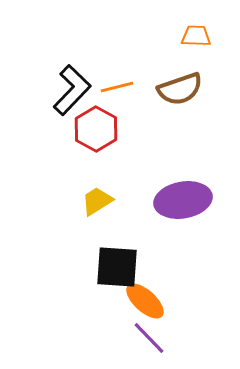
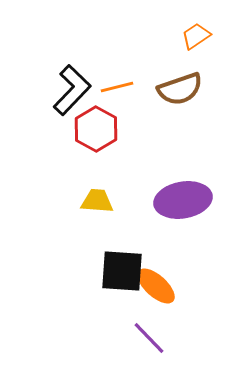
orange trapezoid: rotated 36 degrees counterclockwise
yellow trapezoid: rotated 36 degrees clockwise
black square: moved 5 px right, 4 px down
orange ellipse: moved 11 px right, 15 px up
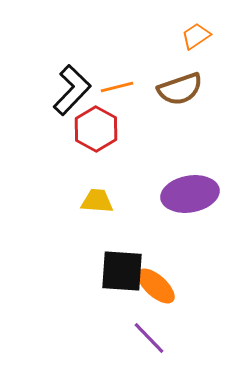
purple ellipse: moved 7 px right, 6 px up
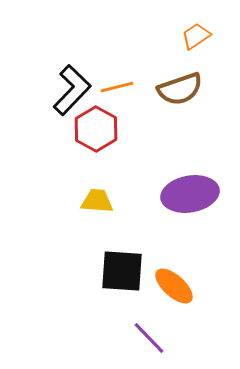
orange ellipse: moved 18 px right
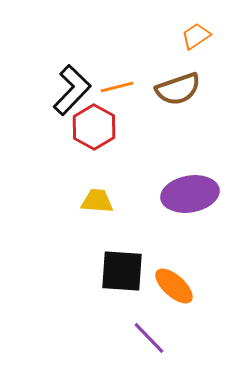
brown semicircle: moved 2 px left
red hexagon: moved 2 px left, 2 px up
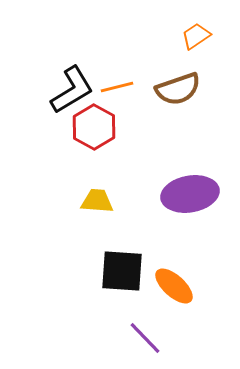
black L-shape: rotated 15 degrees clockwise
purple line: moved 4 px left
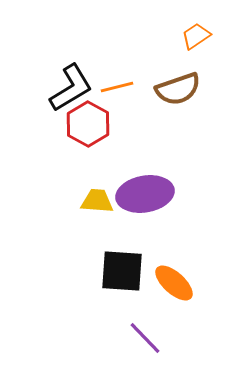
black L-shape: moved 1 px left, 2 px up
red hexagon: moved 6 px left, 3 px up
purple ellipse: moved 45 px left
orange ellipse: moved 3 px up
